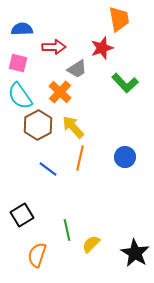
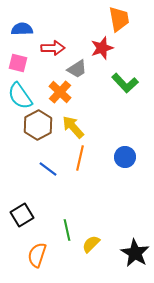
red arrow: moved 1 px left, 1 px down
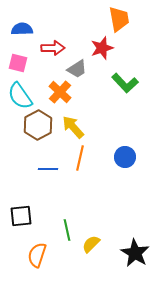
blue line: rotated 36 degrees counterclockwise
black square: moved 1 px left, 1 px down; rotated 25 degrees clockwise
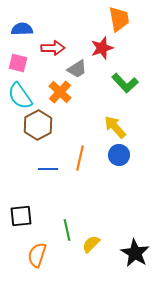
yellow arrow: moved 42 px right
blue circle: moved 6 px left, 2 px up
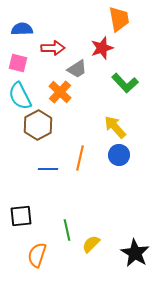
cyan semicircle: rotated 8 degrees clockwise
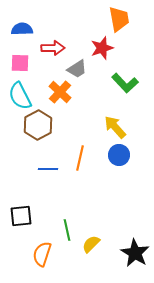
pink square: moved 2 px right; rotated 12 degrees counterclockwise
orange semicircle: moved 5 px right, 1 px up
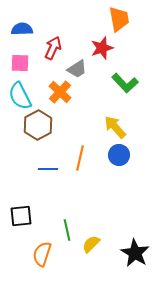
red arrow: rotated 65 degrees counterclockwise
